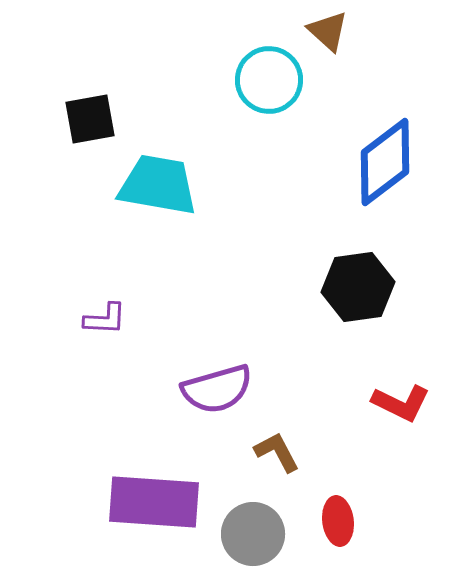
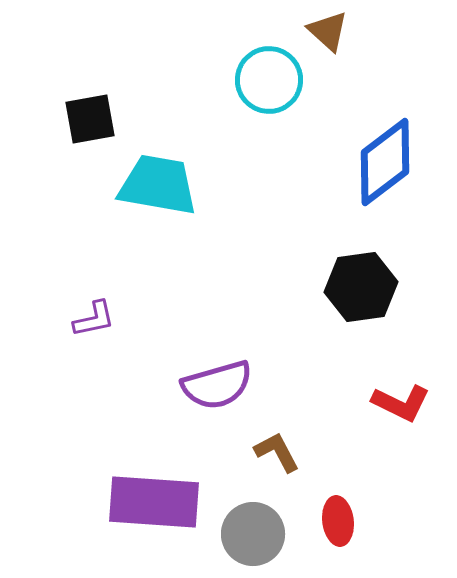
black hexagon: moved 3 px right
purple L-shape: moved 11 px left; rotated 15 degrees counterclockwise
purple semicircle: moved 4 px up
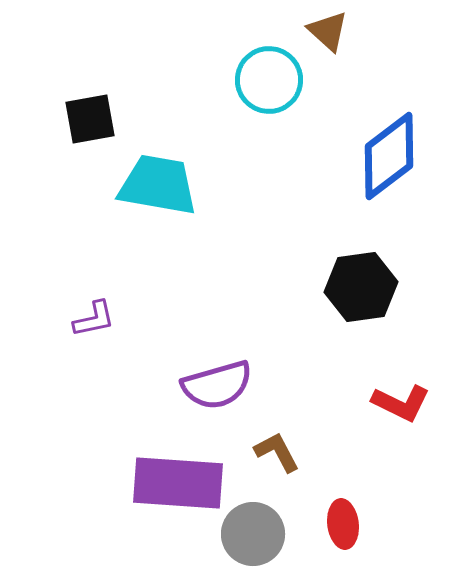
blue diamond: moved 4 px right, 6 px up
purple rectangle: moved 24 px right, 19 px up
red ellipse: moved 5 px right, 3 px down
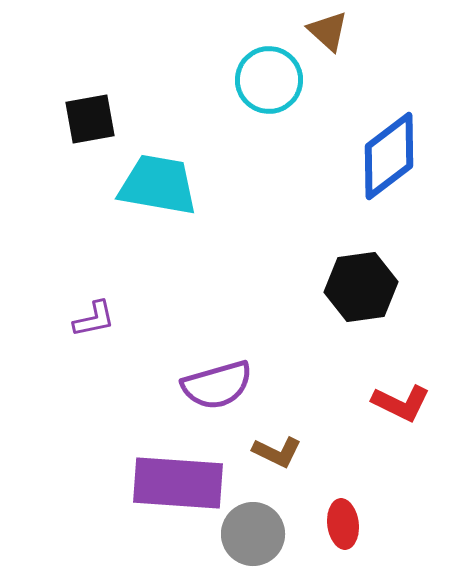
brown L-shape: rotated 144 degrees clockwise
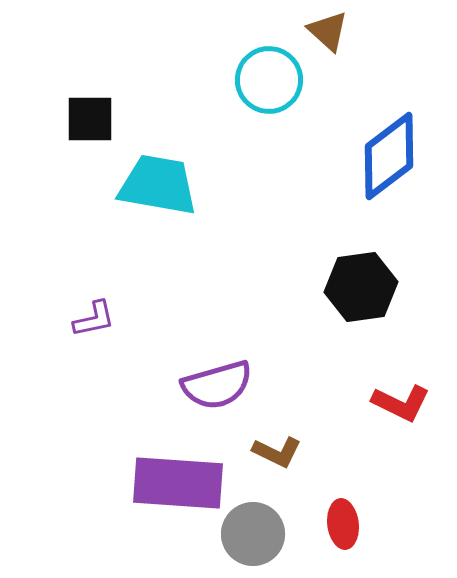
black square: rotated 10 degrees clockwise
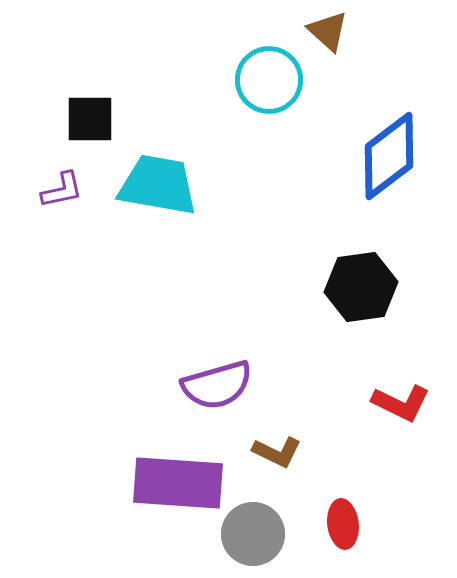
purple L-shape: moved 32 px left, 129 px up
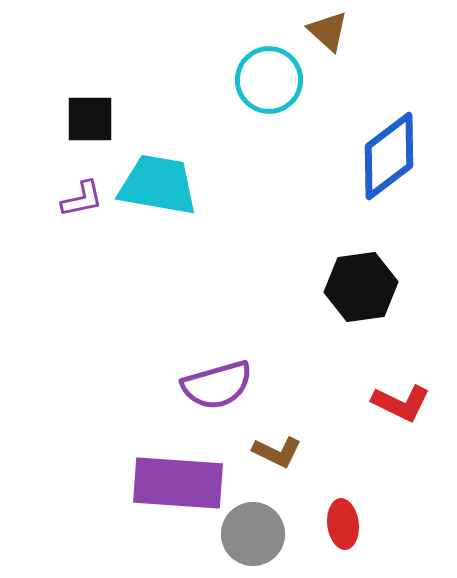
purple L-shape: moved 20 px right, 9 px down
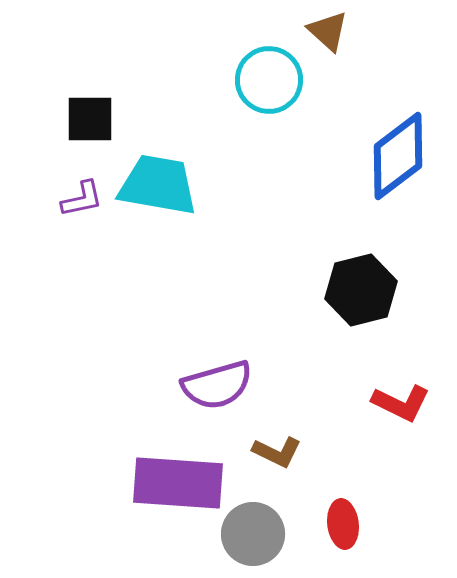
blue diamond: moved 9 px right
black hexagon: moved 3 px down; rotated 6 degrees counterclockwise
